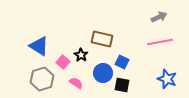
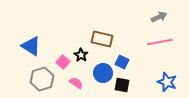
blue triangle: moved 8 px left
blue star: moved 3 px down
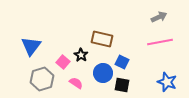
blue triangle: rotated 35 degrees clockwise
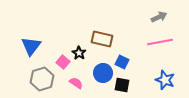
black star: moved 2 px left, 2 px up
blue star: moved 2 px left, 2 px up
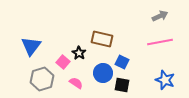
gray arrow: moved 1 px right, 1 px up
